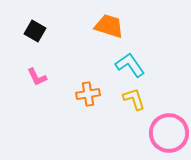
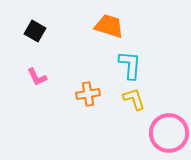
cyan L-shape: rotated 40 degrees clockwise
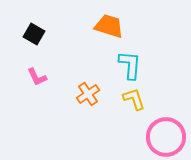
black square: moved 1 px left, 3 px down
orange cross: rotated 25 degrees counterclockwise
pink circle: moved 3 px left, 4 px down
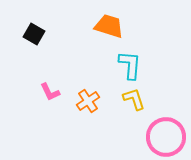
pink L-shape: moved 13 px right, 15 px down
orange cross: moved 7 px down
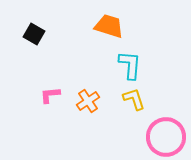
pink L-shape: moved 3 px down; rotated 110 degrees clockwise
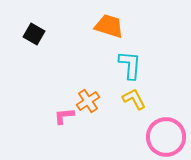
pink L-shape: moved 14 px right, 21 px down
yellow L-shape: rotated 10 degrees counterclockwise
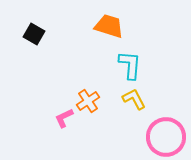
pink L-shape: moved 2 px down; rotated 20 degrees counterclockwise
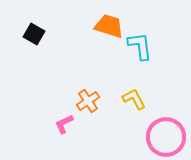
cyan L-shape: moved 10 px right, 19 px up; rotated 12 degrees counterclockwise
pink L-shape: moved 6 px down
